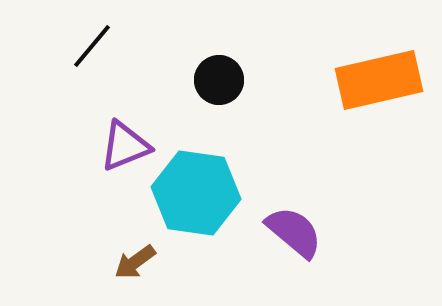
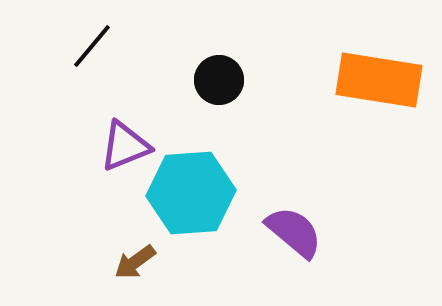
orange rectangle: rotated 22 degrees clockwise
cyan hexagon: moved 5 px left; rotated 12 degrees counterclockwise
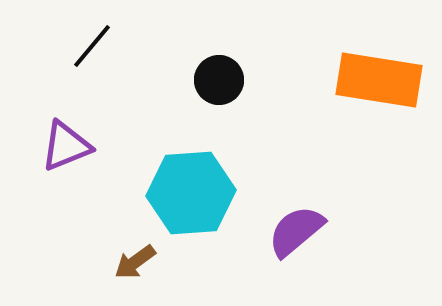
purple triangle: moved 59 px left
purple semicircle: moved 2 px right, 1 px up; rotated 80 degrees counterclockwise
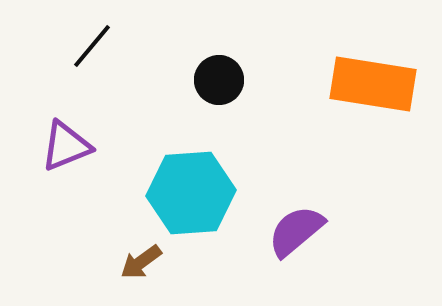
orange rectangle: moved 6 px left, 4 px down
brown arrow: moved 6 px right
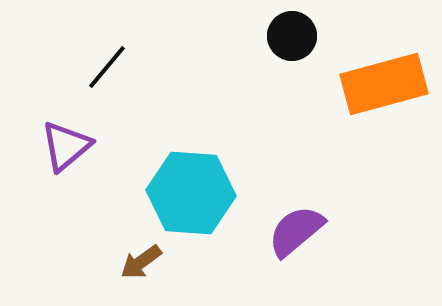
black line: moved 15 px right, 21 px down
black circle: moved 73 px right, 44 px up
orange rectangle: moved 11 px right; rotated 24 degrees counterclockwise
purple triangle: rotated 18 degrees counterclockwise
cyan hexagon: rotated 8 degrees clockwise
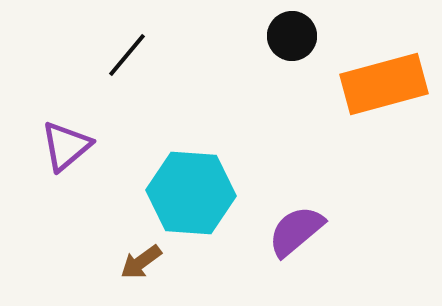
black line: moved 20 px right, 12 px up
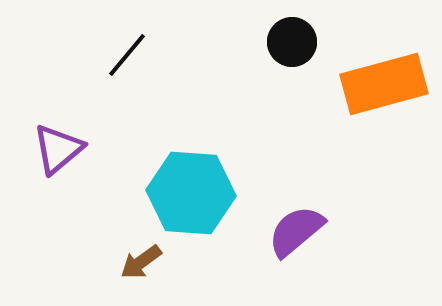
black circle: moved 6 px down
purple triangle: moved 8 px left, 3 px down
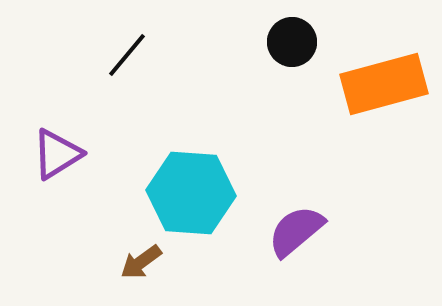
purple triangle: moved 1 px left, 5 px down; rotated 8 degrees clockwise
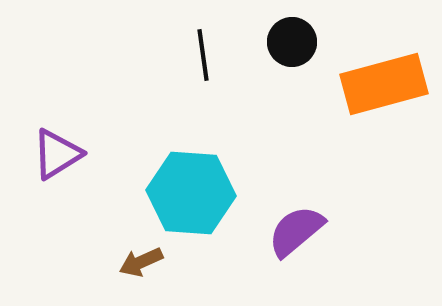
black line: moved 76 px right; rotated 48 degrees counterclockwise
brown arrow: rotated 12 degrees clockwise
